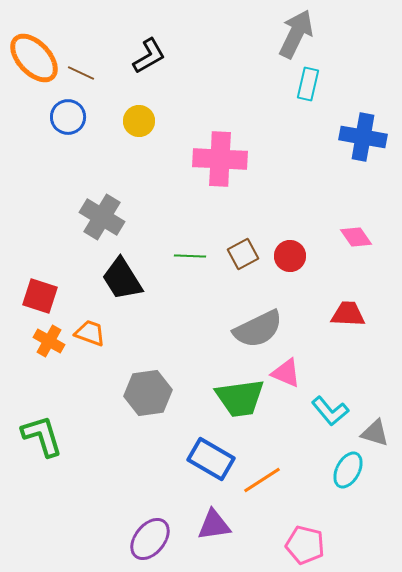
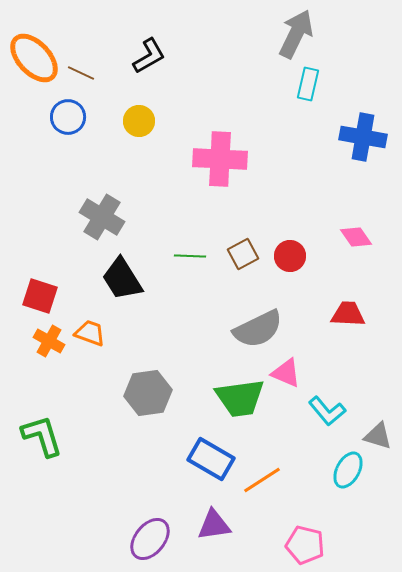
cyan L-shape: moved 3 px left
gray triangle: moved 3 px right, 3 px down
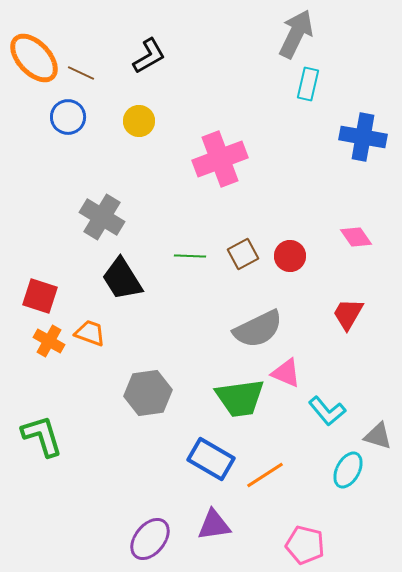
pink cross: rotated 24 degrees counterclockwise
red trapezoid: rotated 63 degrees counterclockwise
orange line: moved 3 px right, 5 px up
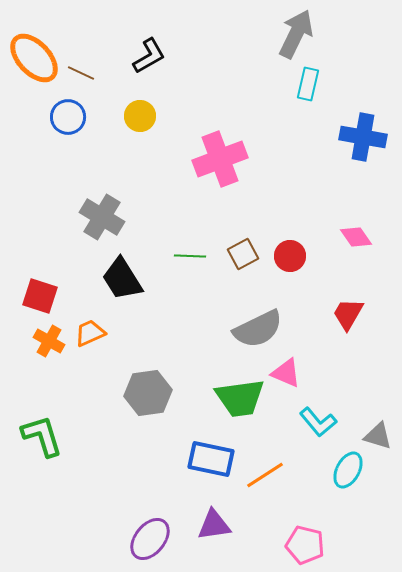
yellow circle: moved 1 px right, 5 px up
orange trapezoid: rotated 44 degrees counterclockwise
cyan L-shape: moved 9 px left, 11 px down
blue rectangle: rotated 18 degrees counterclockwise
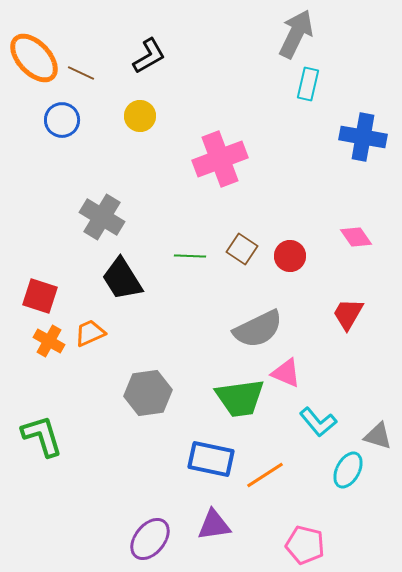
blue circle: moved 6 px left, 3 px down
brown square: moved 1 px left, 5 px up; rotated 28 degrees counterclockwise
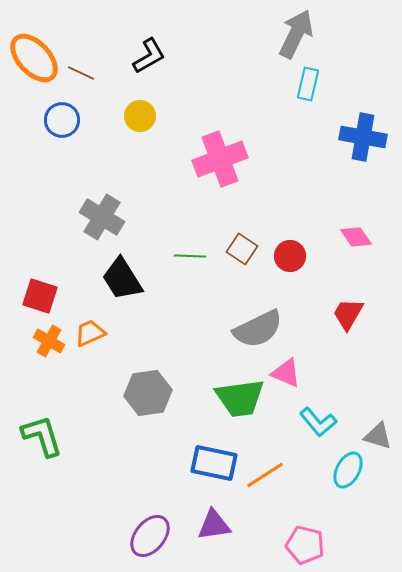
blue rectangle: moved 3 px right, 4 px down
purple ellipse: moved 3 px up
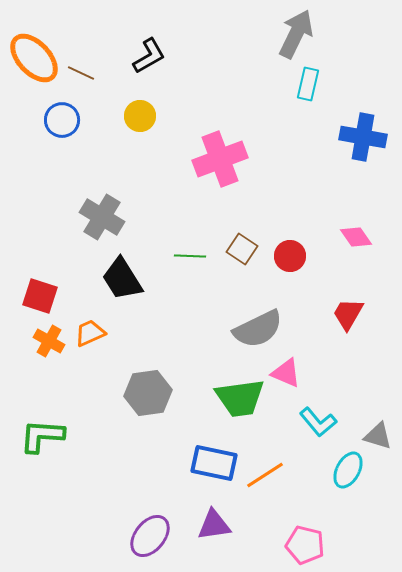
green L-shape: rotated 69 degrees counterclockwise
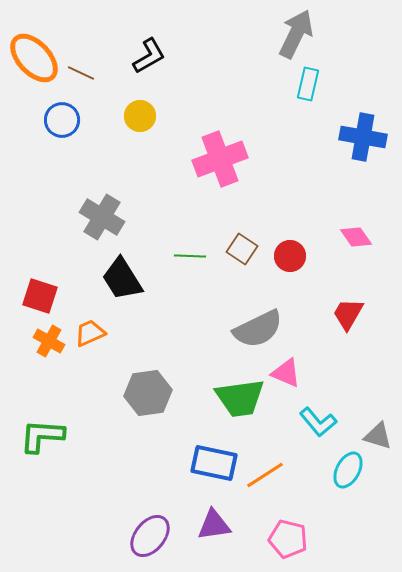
pink pentagon: moved 17 px left, 6 px up
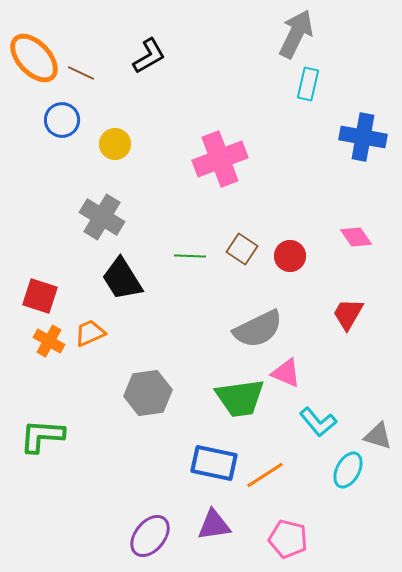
yellow circle: moved 25 px left, 28 px down
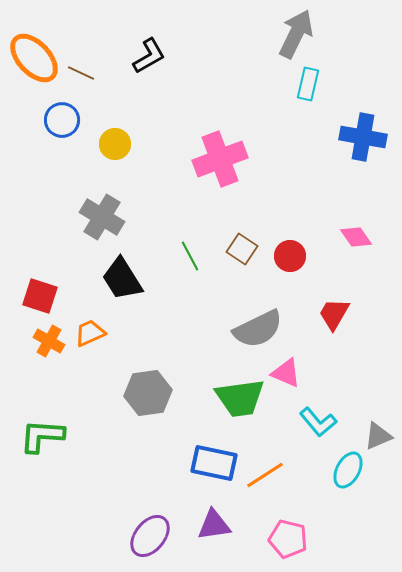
green line: rotated 60 degrees clockwise
red trapezoid: moved 14 px left
gray triangle: rotated 40 degrees counterclockwise
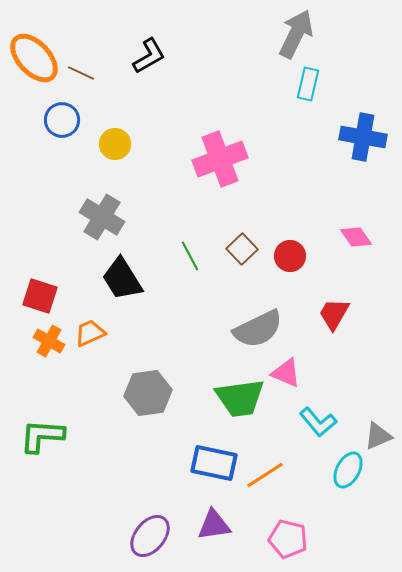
brown square: rotated 12 degrees clockwise
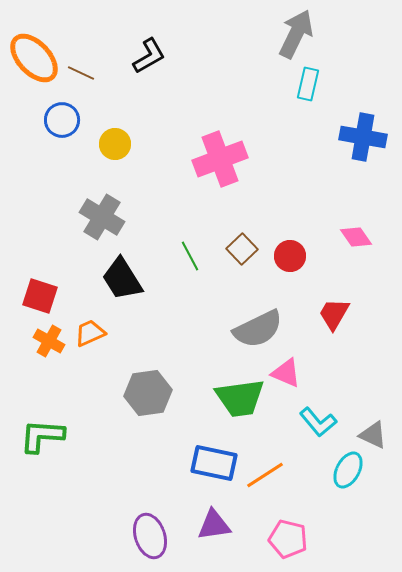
gray triangle: moved 5 px left, 1 px up; rotated 48 degrees clockwise
purple ellipse: rotated 57 degrees counterclockwise
